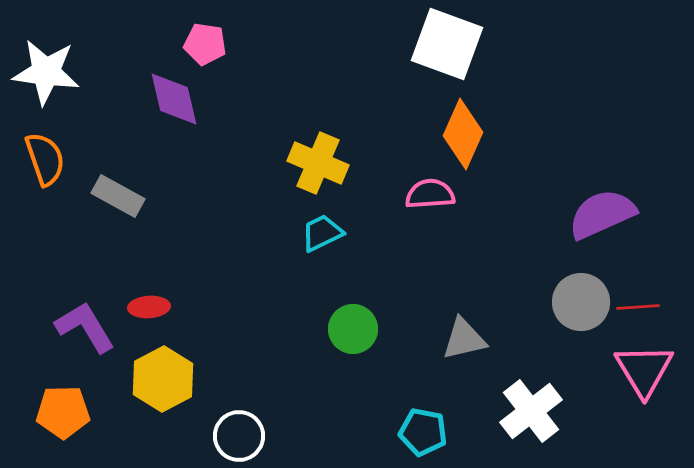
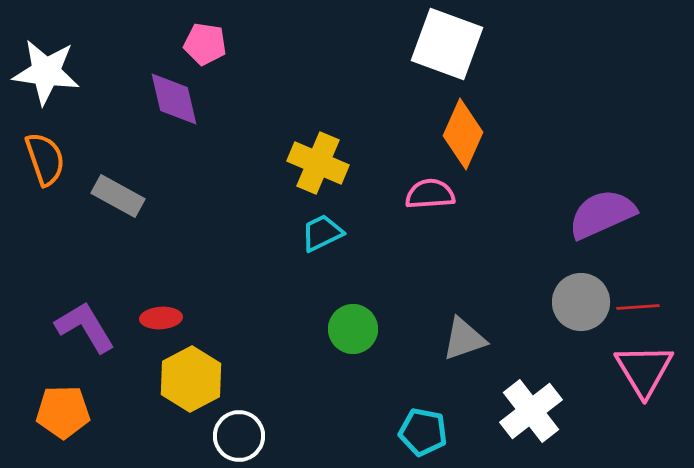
red ellipse: moved 12 px right, 11 px down
gray triangle: rotated 6 degrees counterclockwise
yellow hexagon: moved 28 px right
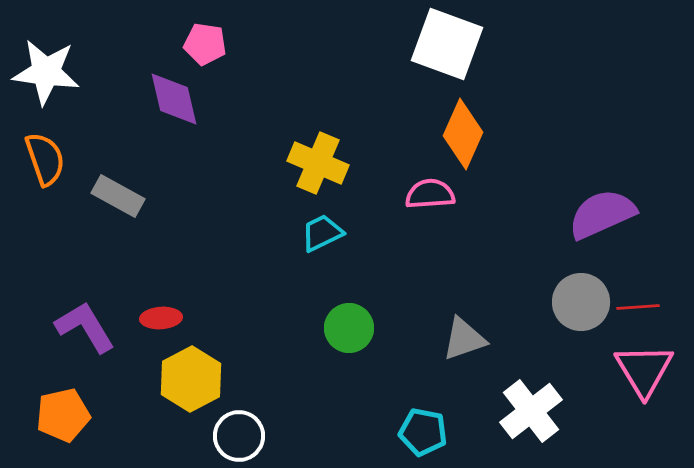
green circle: moved 4 px left, 1 px up
orange pentagon: moved 3 px down; rotated 12 degrees counterclockwise
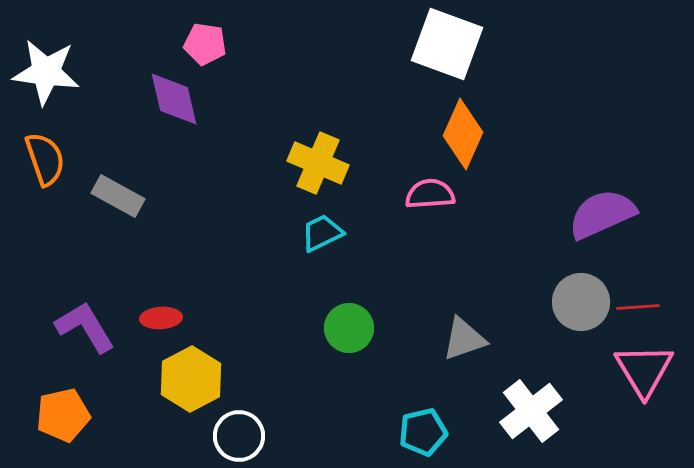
cyan pentagon: rotated 24 degrees counterclockwise
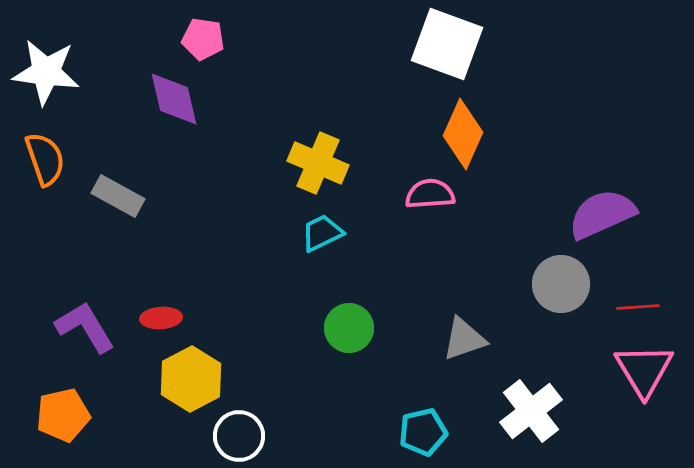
pink pentagon: moved 2 px left, 5 px up
gray circle: moved 20 px left, 18 px up
